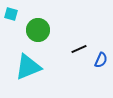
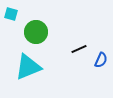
green circle: moved 2 px left, 2 px down
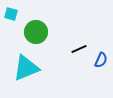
cyan triangle: moved 2 px left, 1 px down
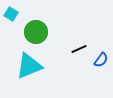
cyan square: rotated 16 degrees clockwise
blue semicircle: rotated 14 degrees clockwise
cyan triangle: moved 3 px right, 2 px up
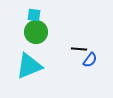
cyan square: moved 23 px right, 1 px down; rotated 24 degrees counterclockwise
black line: rotated 28 degrees clockwise
blue semicircle: moved 11 px left
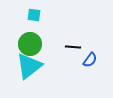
green circle: moved 6 px left, 12 px down
black line: moved 6 px left, 2 px up
cyan triangle: rotated 16 degrees counterclockwise
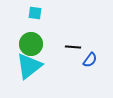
cyan square: moved 1 px right, 2 px up
green circle: moved 1 px right
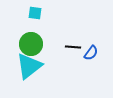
blue semicircle: moved 1 px right, 7 px up
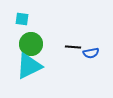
cyan square: moved 13 px left, 6 px down
blue semicircle: rotated 42 degrees clockwise
cyan triangle: rotated 12 degrees clockwise
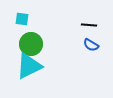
black line: moved 16 px right, 22 px up
blue semicircle: moved 8 px up; rotated 42 degrees clockwise
